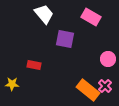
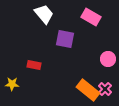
pink cross: moved 3 px down
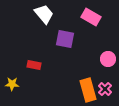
orange rectangle: rotated 35 degrees clockwise
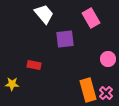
pink rectangle: moved 1 px down; rotated 30 degrees clockwise
purple square: rotated 18 degrees counterclockwise
pink cross: moved 1 px right, 4 px down
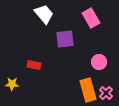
pink circle: moved 9 px left, 3 px down
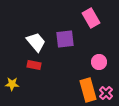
white trapezoid: moved 8 px left, 28 px down
